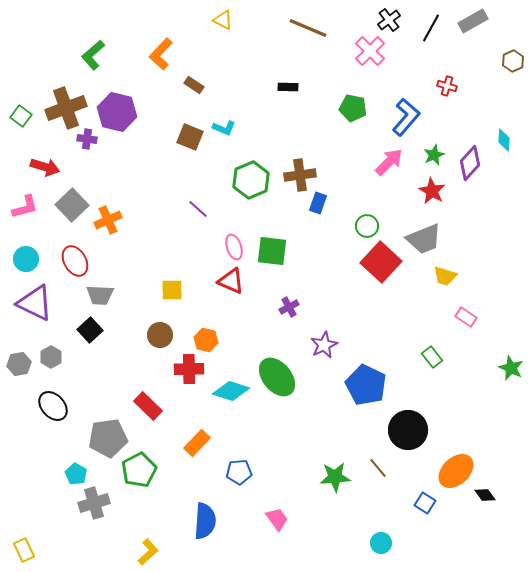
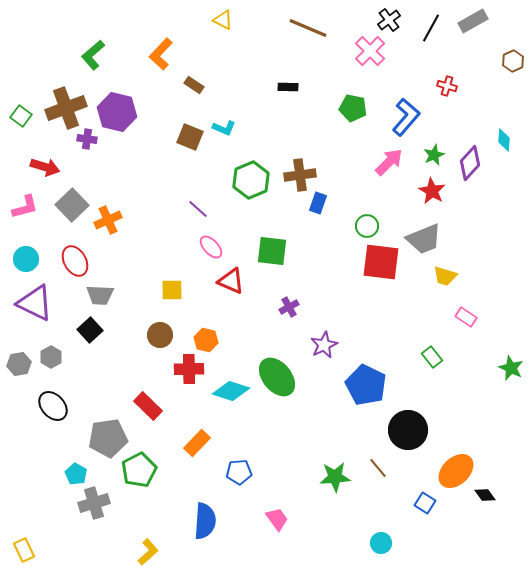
pink ellipse at (234, 247): moved 23 px left; rotated 25 degrees counterclockwise
red square at (381, 262): rotated 36 degrees counterclockwise
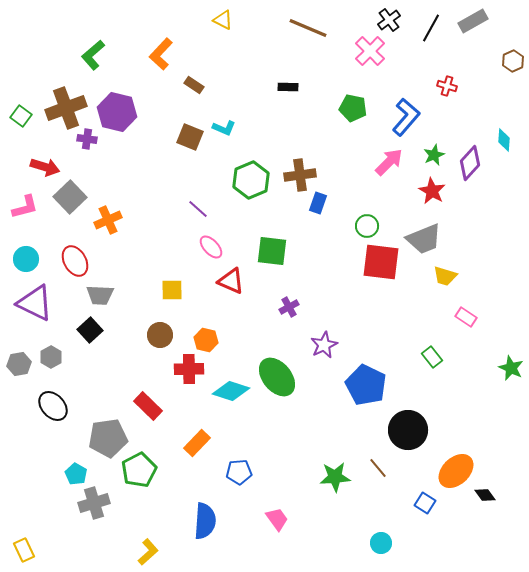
gray square at (72, 205): moved 2 px left, 8 px up
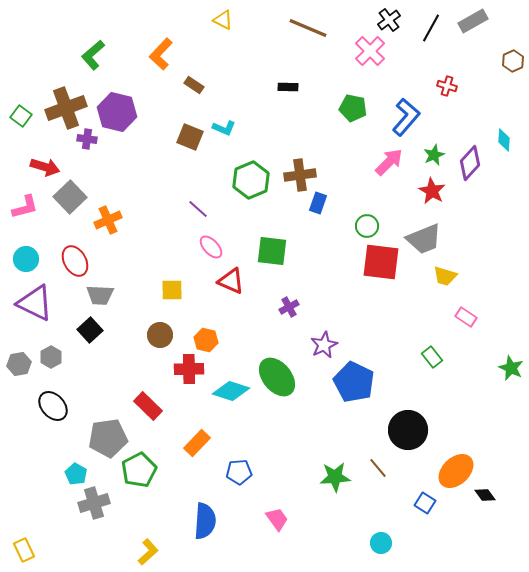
blue pentagon at (366, 385): moved 12 px left, 3 px up
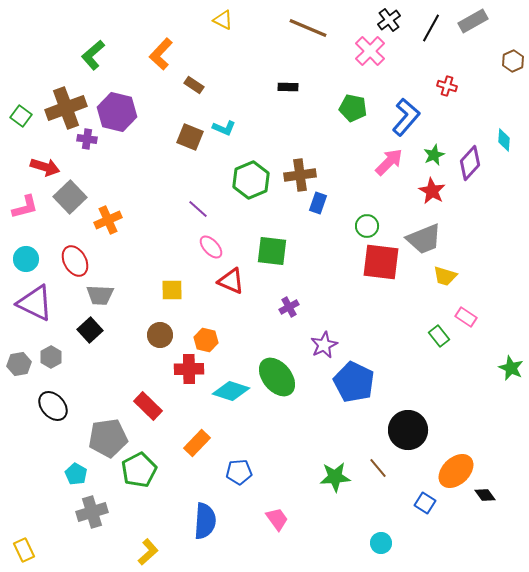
green rectangle at (432, 357): moved 7 px right, 21 px up
gray cross at (94, 503): moved 2 px left, 9 px down
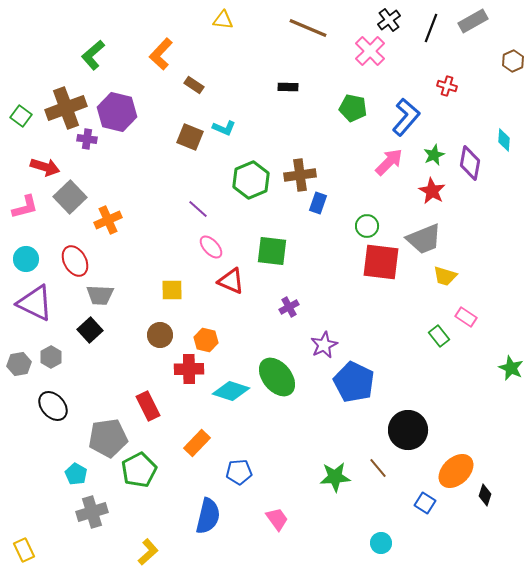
yellow triangle at (223, 20): rotated 20 degrees counterclockwise
black line at (431, 28): rotated 8 degrees counterclockwise
purple diamond at (470, 163): rotated 32 degrees counterclockwise
red rectangle at (148, 406): rotated 20 degrees clockwise
black diamond at (485, 495): rotated 55 degrees clockwise
blue semicircle at (205, 521): moved 3 px right, 5 px up; rotated 9 degrees clockwise
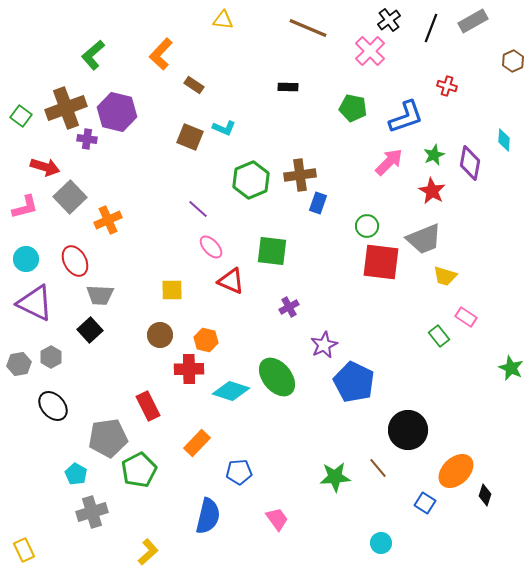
blue L-shape at (406, 117): rotated 30 degrees clockwise
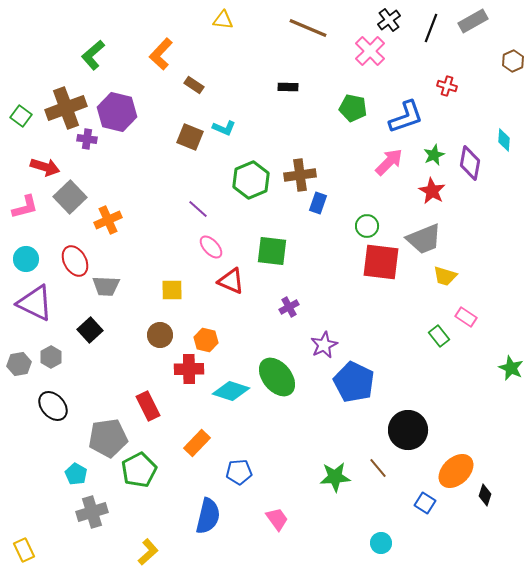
gray trapezoid at (100, 295): moved 6 px right, 9 px up
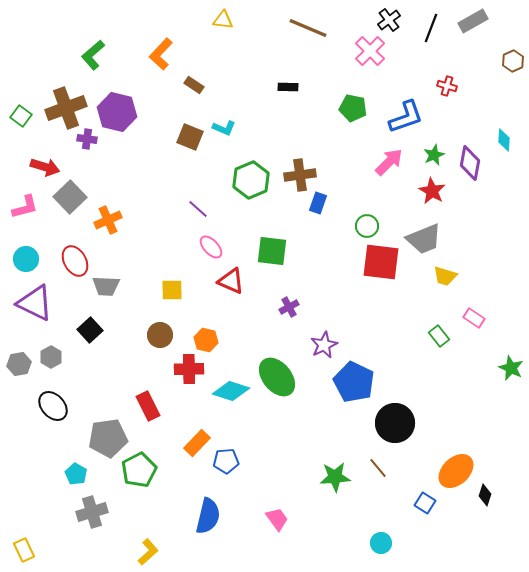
pink rectangle at (466, 317): moved 8 px right, 1 px down
black circle at (408, 430): moved 13 px left, 7 px up
blue pentagon at (239, 472): moved 13 px left, 11 px up
